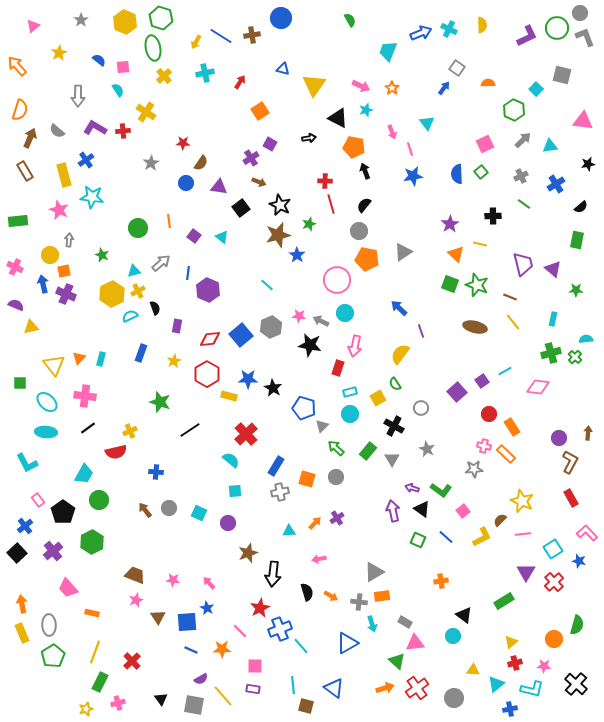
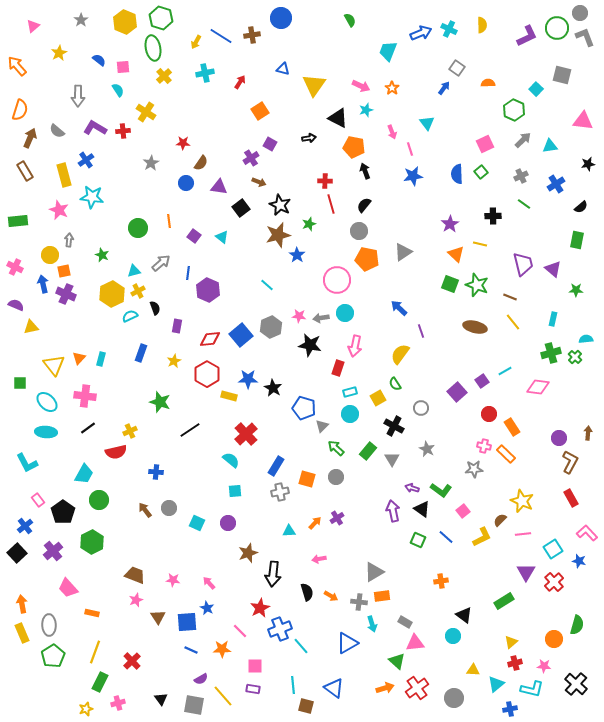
gray arrow at (321, 321): moved 3 px up; rotated 35 degrees counterclockwise
cyan square at (199, 513): moved 2 px left, 10 px down
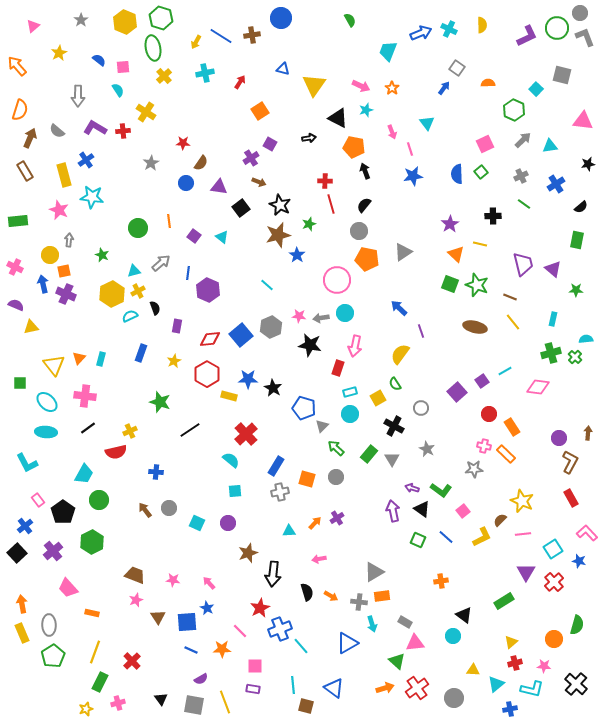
green rectangle at (368, 451): moved 1 px right, 3 px down
yellow line at (223, 696): moved 2 px right, 6 px down; rotated 20 degrees clockwise
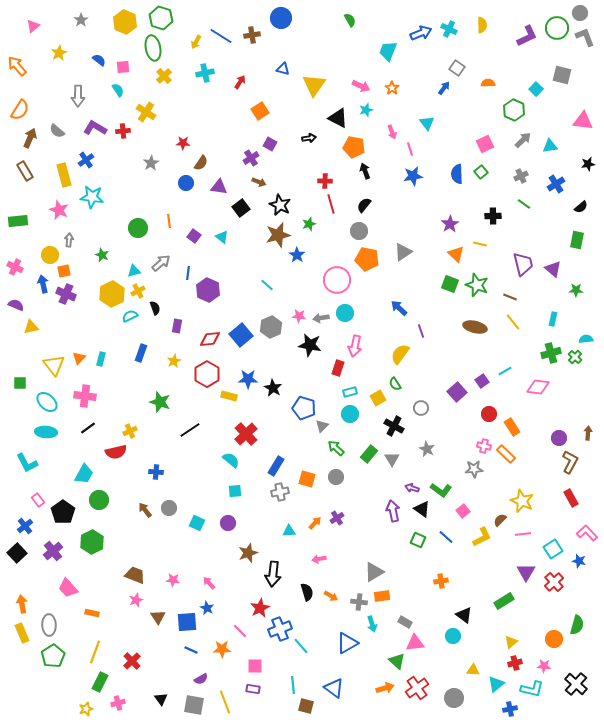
orange semicircle at (20, 110): rotated 15 degrees clockwise
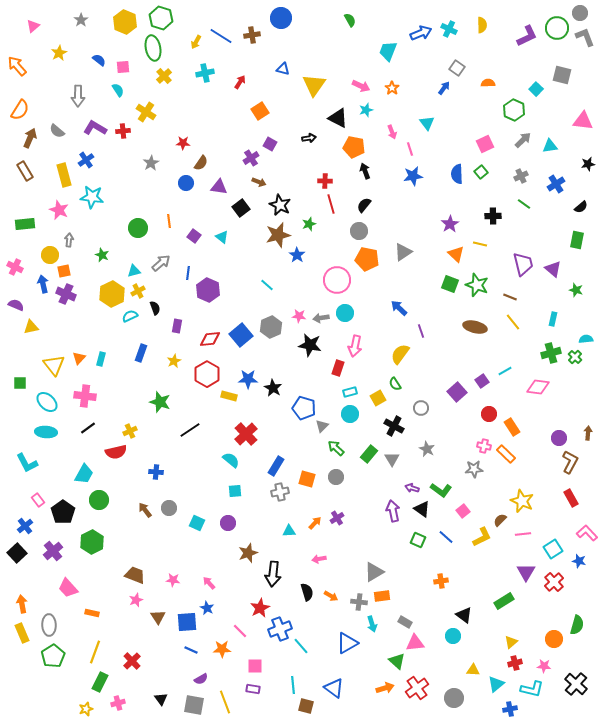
green rectangle at (18, 221): moved 7 px right, 3 px down
green star at (576, 290): rotated 16 degrees clockwise
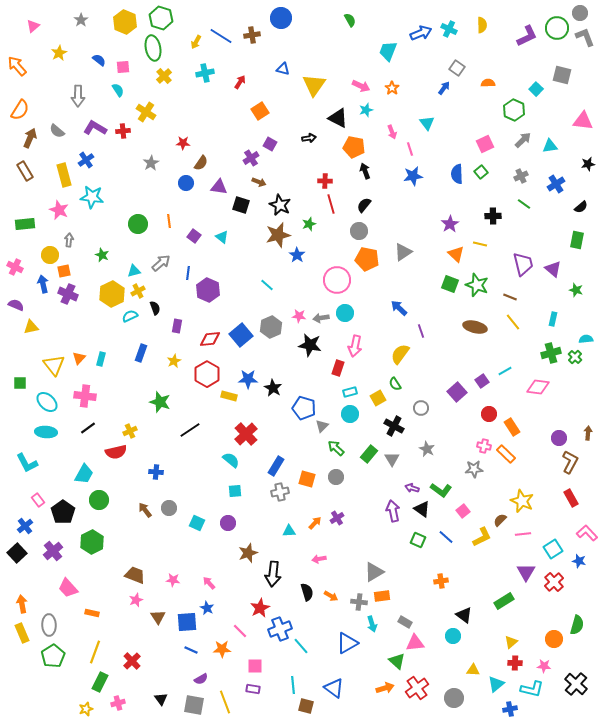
black square at (241, 208): moved 3 px up; rotated 36 degrees counterclockwise
green circle at (138, 228): moved 4 px up
purple cross at (66, 294): moved 2 px right
red cross at (515, 663): rotated 16 degrees clockwise
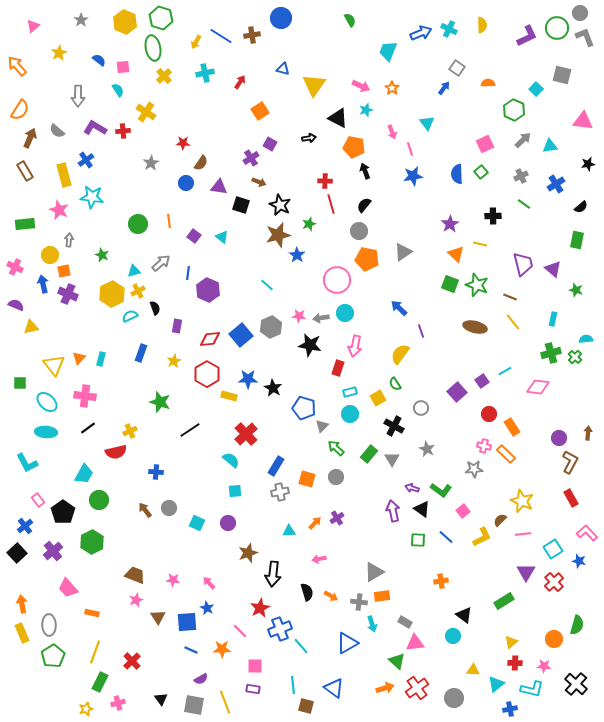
green square at (418, 540): rotated 21 degrees counterclockwise
